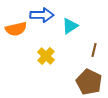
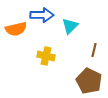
cyan triangle: rotated 12 degrees counterclockwise
yellow cross: rotated 30 degrees counterclockwise
brown pentagon: moved 1 px up
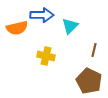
orange semicircle: moved 1 px right, 1 px up
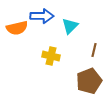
blue arrow: moved 1 px down
yellow cross: moved 5 px right
brown pentagon: rotated 25 degrees clockwise
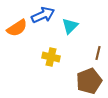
blue arrow: moved 1 px right, 1 px up; rotated 25 degrees counterclockwise
orange semicircle: rotated 20 degrees counterclockwise
brown line: moved 4 px right, 3 px down
yellow cross: moved 1 px down
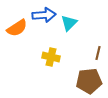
blue arrow: moved 1 px right; rotated 20 degrees clockwise
cyan triangle: moved 1 px left, 3 px up
brown pentagon: rotated 15 degrees clockwise
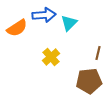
yellow cross: rotated 36 degrees clockwise
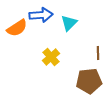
blue arrow: moved 3 px left
brown line: rotated 16 degrees counterclockwise
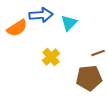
brown line: rotated 72 degrees clockwise
brown pentagon: moved 3 px up
